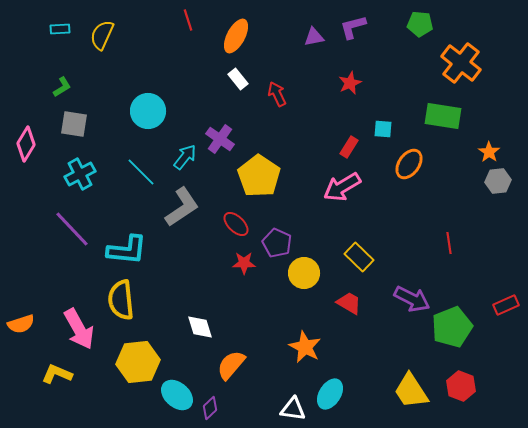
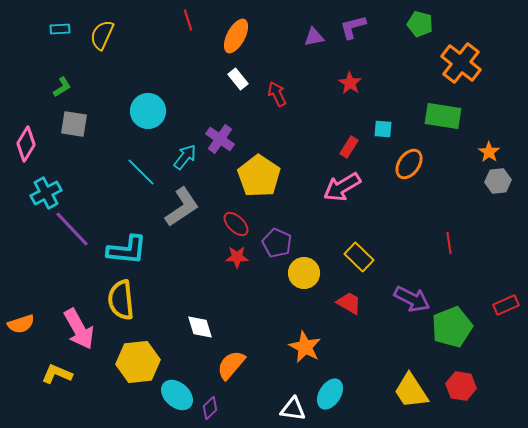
green pentagon at (420, 24): rotated 10 degrees clockwise
red star at (350, 83): rotated 15 degrees counterclockwise
cyan cross at (80, 174): moved 34 px left, 19 px down
red star at (244, 263): moved 7 px left, 6 px up
red hexagon at (461, 386): rotated 12 degrees counterclockwise
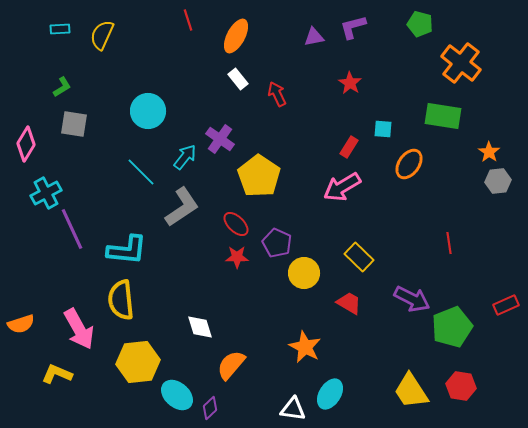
purple line at (72, 229): rotated 18 degrees clockwise
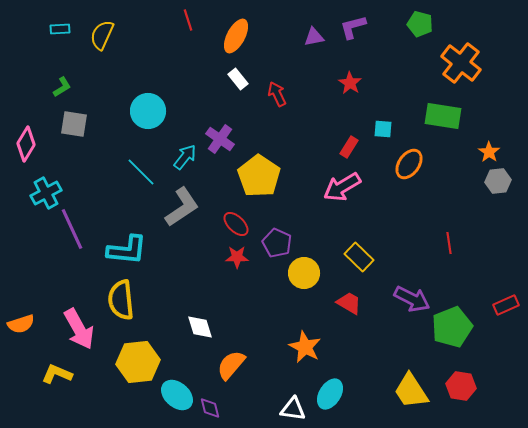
purple diamond at (210, 408): rotated 60 degrees counterclockwise
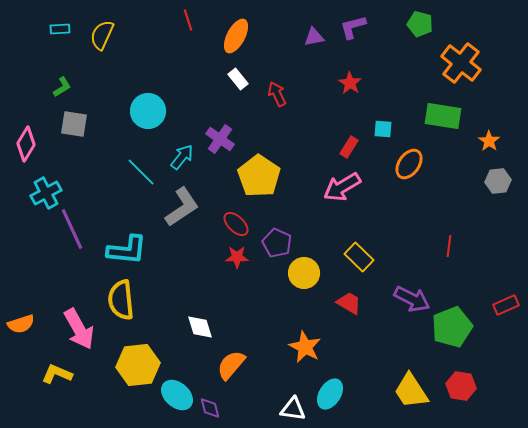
orange star at (489, 152): moved 11 px up
cyan arrow at (185, 157): moved 3 px left
red line at (449, 243): moved 3 px down; rotated 15 degrees clockwise
yellow hexagon at (138, 362): moved 3 px down
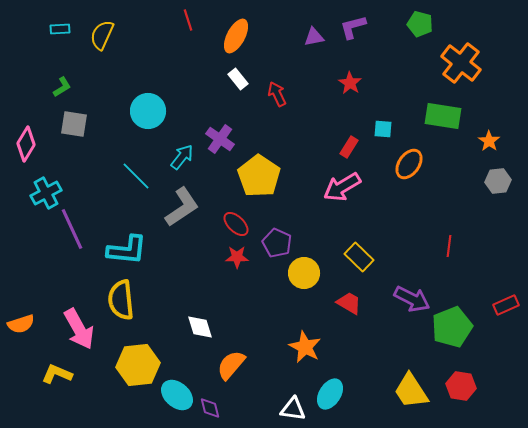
cyan line at (141, 172): moved 5 px left, 4 px down
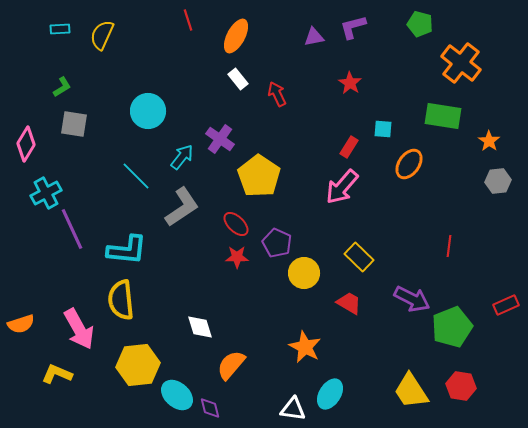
pink arrow at (342, 187): rotated 18 degrees counterclockwise
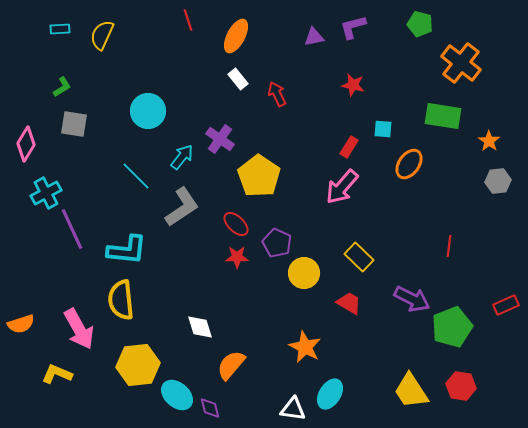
red star at (350, 83): moved 3 px right, 2 px down; rotated 20 degrees counterclockwise
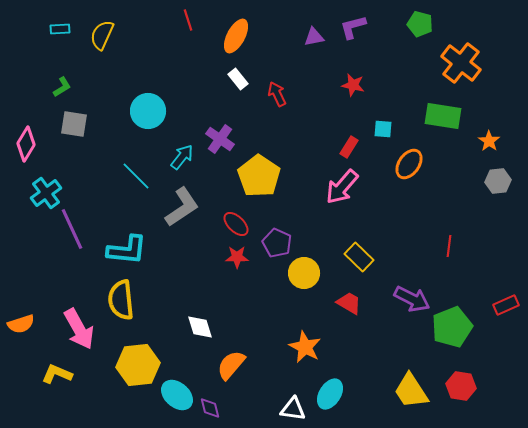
cyan cross at (46, 193): rotated 8 degrees counterclockwise
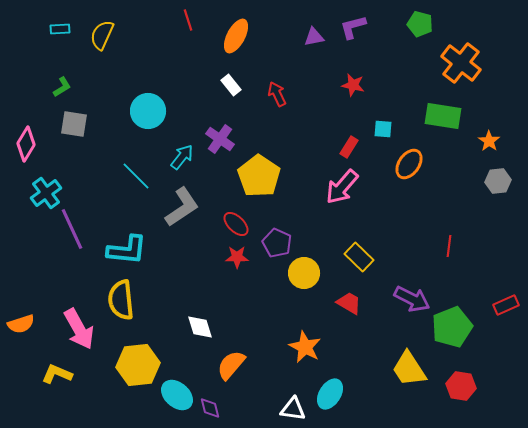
white rectangle at (238, 79): moved 7 px left, 6 px down
yellow trapezoid at (411, 391): moved 2 px left, 22 px up
